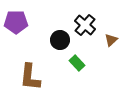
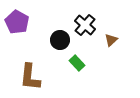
purple pentagon: moved 1 px right; rotated 30 degrees clockwise
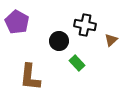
black cross: rotated 30 degrees counterclockwise
black circle: moved 1 px left, 1 px down
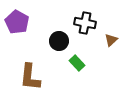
black cross: moved 2 px up
